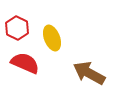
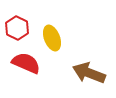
red semicircle: moved 1 px right
brown arrow: rotated 8 degrees counterclockwise
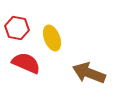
red hexagon: rotated 15 degrees counterclockwise
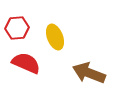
red hexagon: rotated 15 degrees counterclockwise
yellow ellipse: moved 3 px right, 1 px up
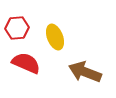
brown arrow: moved 4 px left, 1 px up
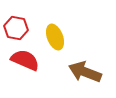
red hexagon: moved 1 px left; rotated 15 degrees clockwise
red semicircle: moved 1 px left, 3 px up
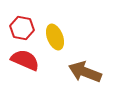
red hexagon: moved 6 px right
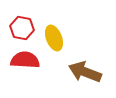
yellow ellipse: moved 1 px left, 1 px down
red semicircle: rotated 20 degrees counterclockwise
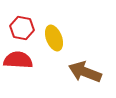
red semicircle: moved 7 px left
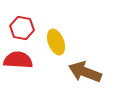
yellow ellipse: moved 2 px right, 4 px down
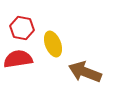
yellow ellipse: moved 3 px left, 2 px down
red semicircle: moved 1 px up; rotated 12 degrees counterclockwise
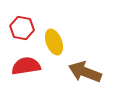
yellow ellipse: moved 1 px right, 2 px up
red semicircle: moved 8 px right, 7 px down
